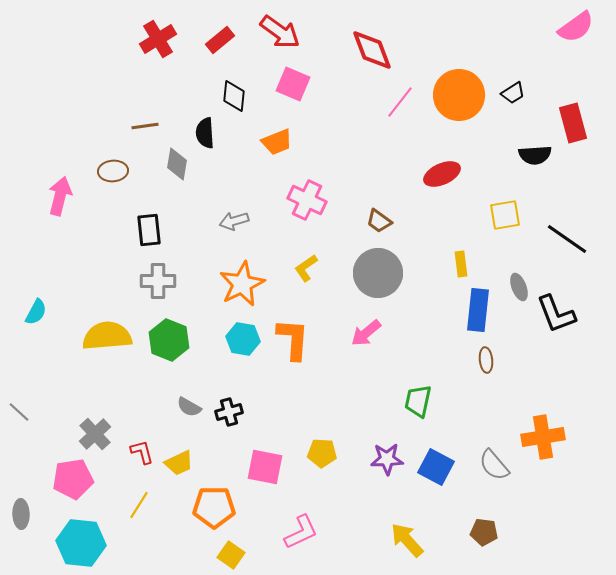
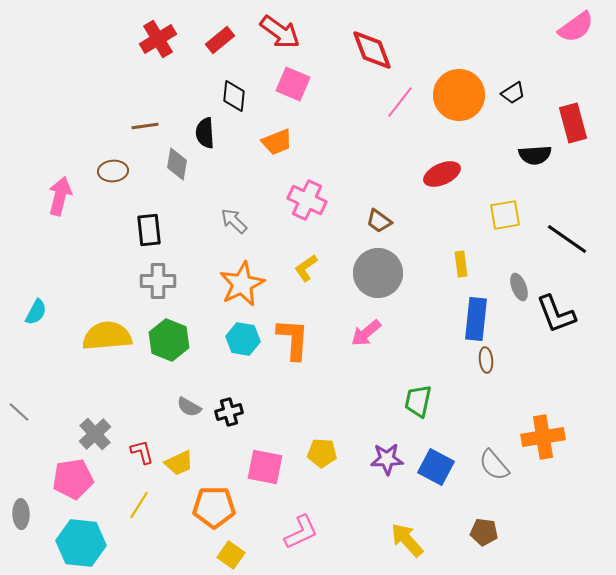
gray arrow at (234, 221): rotated 60 degrees clockwise
blue rectangle at (478, 310): moved 2 px left, 9 px down
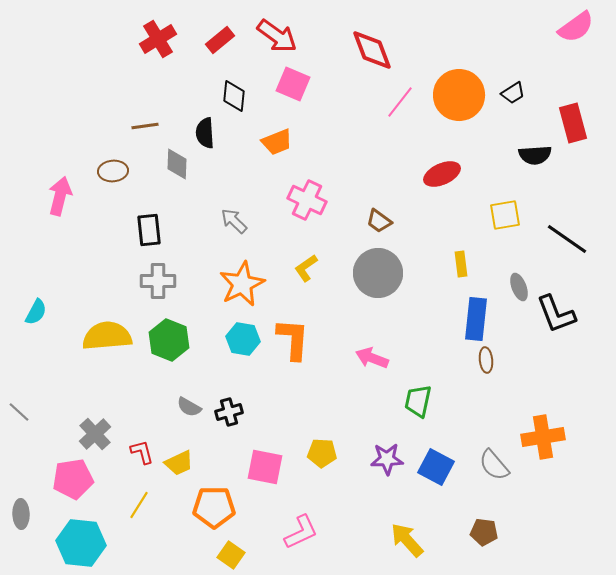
red arrow at (280, 32): moved 3 px left, 4 px down
gray diamond at (177, 164): rotated 8 degrees counterclockwise
pink arrow at (366, 333): moved 6 px right, 25 px down; rotated 60 degrees clockwise
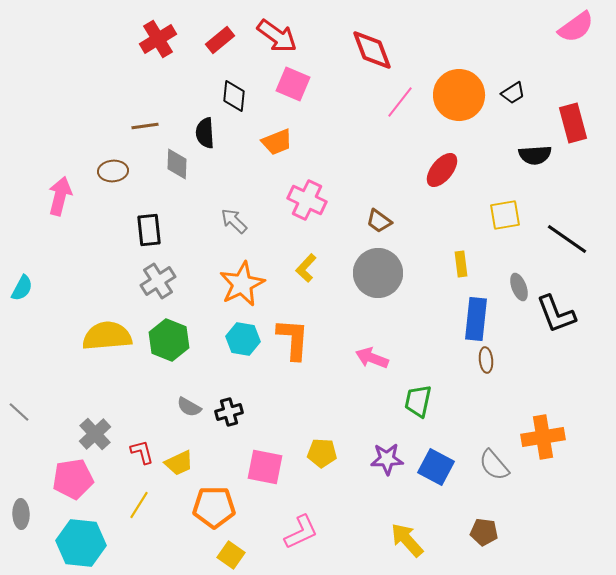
red ellipse at (442, 174): moved 4 px up; rotated 27 degrees counterclockwise
yellow L-shape at (306, 268): rotated 12 degrees counterclockwise
gray cross at (158, 281): rotated 32 degrees counterclockwise
cyan semicircle at (36, 312): moved 14 px left, 24 px up
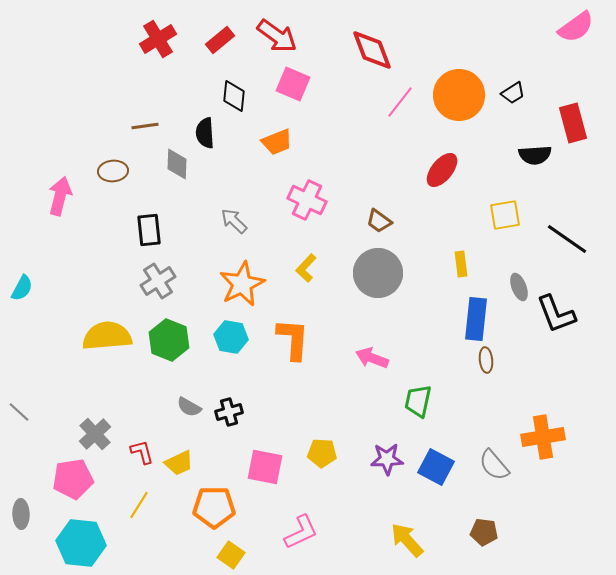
cyan hexagon at (243, 339): moved 12 px left, 2 px up
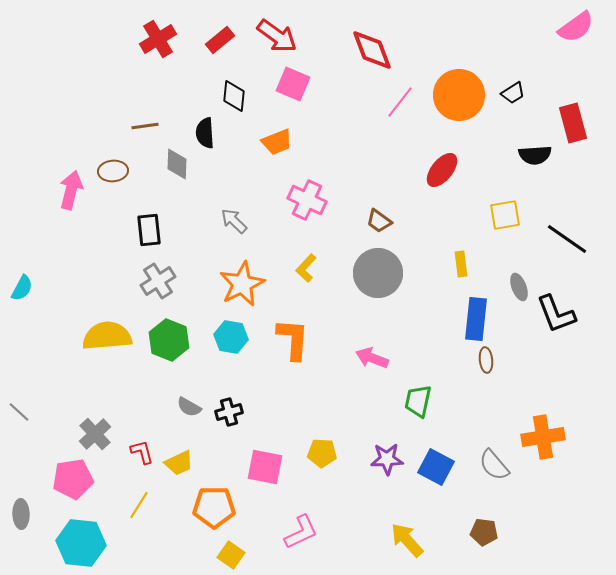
pink arrow at (60, 196): moved 11 px right, 6 px up
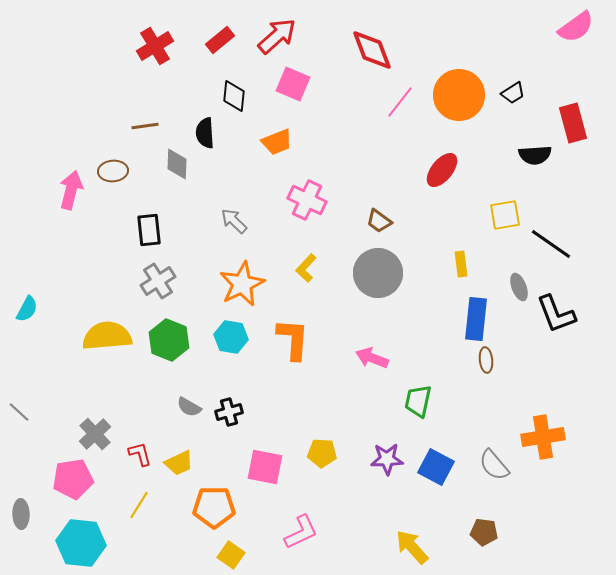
red arrow at (277, 36): rotated 78 degrees counterclockwise
red cross at (158, 39): moved 3 px left, 7 px down
black line at (567, 239): moved 16 px left, 5 px down
cyan semicircle at (22, 288): moved 5 px right, 21 px down
red L-shape at (142, 452): moved 2 px left, 2 px down
yellow arrow at (407, 540): moved 5 px right, 7 px down
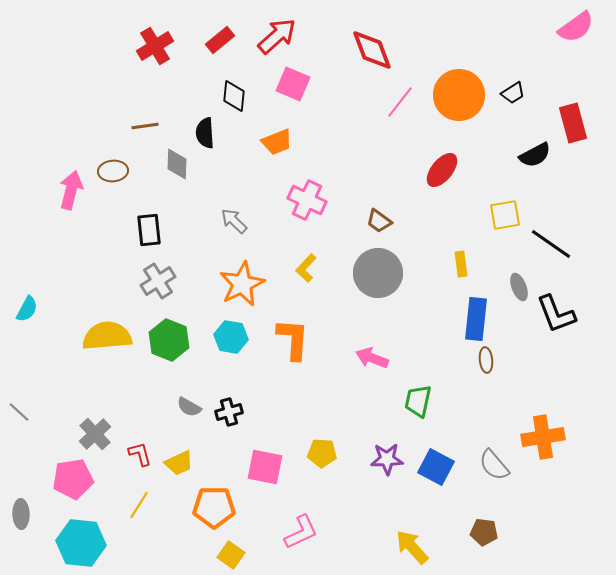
black semicircle at (535, 155): rotated 24 degrees counterclockwise
